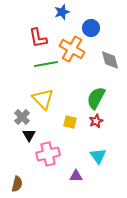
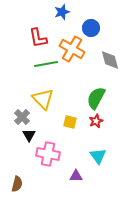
pink cross: rotated 25 degrees clockwise
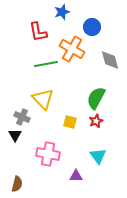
blue circle: moved 1 px right, 1 px up
red L-shape: moved 6 px up
gray cross: rotated 21 degrees counterclockwise
black triangle: moved 14 px left
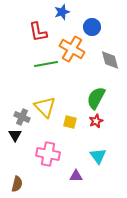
yellow triangle: moved 2 px right, 8 px down
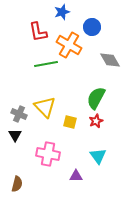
orange cross: moved 3 px left, 4 px up
gray diamond: rotated 15 degrees counterclockwise
gray cross: moved 3 px left, 3 px up
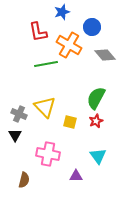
gray diamond: moved 5 px left, 5 px up; rotated 10 degrees counterclockwise
brown semicircle: moved 7 px right, 4 px up
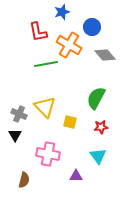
red star: moved 5 px right, 6 px down; rotated 16 degrees clockwise
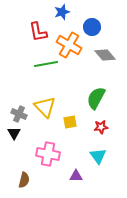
yellow square: rotated 24 degrees counterclockwise
black triangle: moved 1 px left, 2 px up
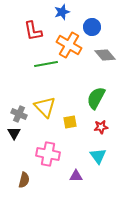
red L-shape: moved 5 px left, 1 px up
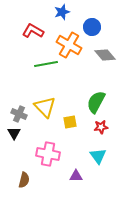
red L-shape: rotated 130 degrees clockwise
green semicircle: moved 4 px down
